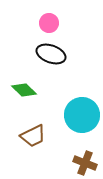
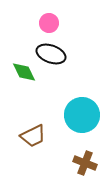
green diamond: moved 18 px up; rotated 20 degrees clockwise
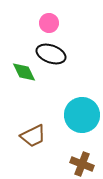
brown cross: moved 3 px left, 1 px down
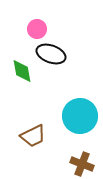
pink circle: moved 12 px left, 6 px down
green diamond: moved 2 px left, 1 px up; rotated 15 degrees clockwise
cyan circle: moved 2 px left, 1 px down
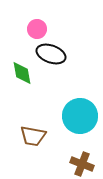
green diamond: moved 2 px down
brown trapezoid: rotated 36 degrees clockwise
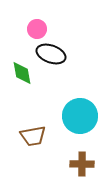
brown trapezoid: rotated 20 degrees counterclockwise
brown cross: rotated 20 degrees counterclockwise
